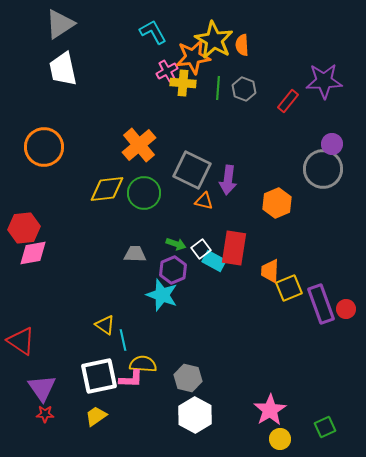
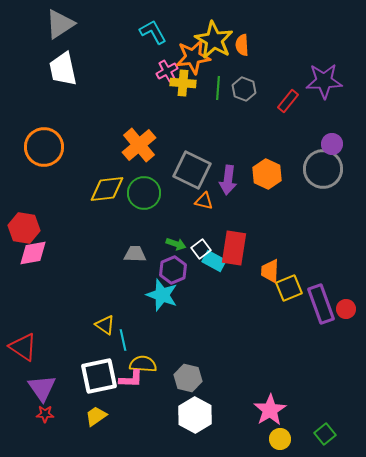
orange hexagon at (277, 203): moved 10 px left, 29 px up; rotated 12 degrees counterclockwise
red hexagon at (24, 228): rotated 16 degrees clockwise
red triangle at (21, 341): moved 2 px right, 6 px down
green square at (325, 427): moved 7 px down; rotated 15 degrees counterclockwise
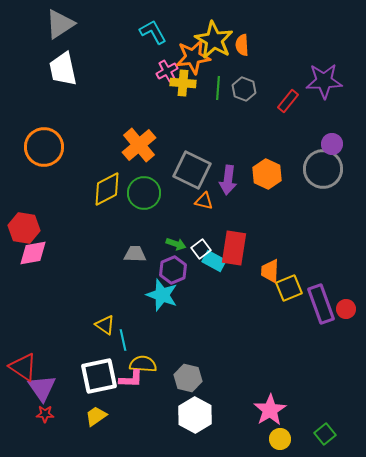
yellow diamond at (107, 189): rotated 21 degrees counterclockwise
red triangle at (23, 347): moved 20 px down
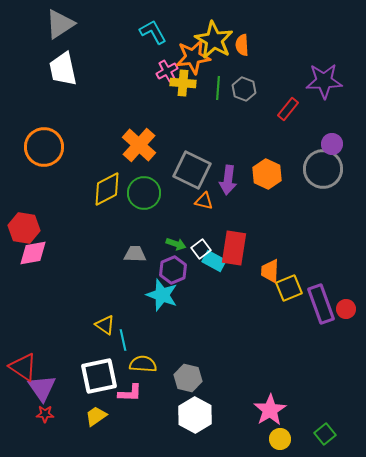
red rectangle at (288, 101): moved 8 px down
orange cross at (139, 145): rotated 8 degrees counterclockwise
pink L-shape at (131, 379): moved 1 px left, 14 px down
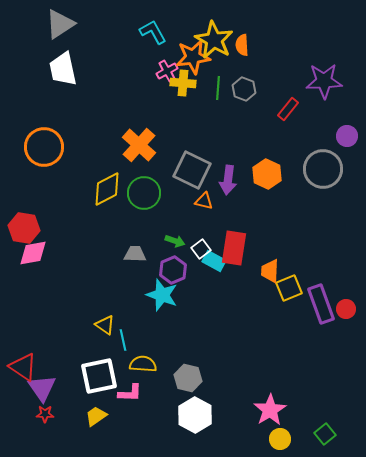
purple circle at (332, 144): moved 15 px right, 8 px up
green arrow at (176, 244): moved 1 px left, 3 px up
